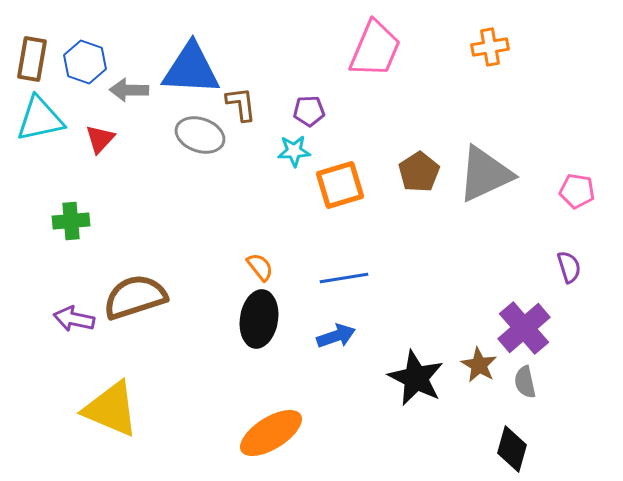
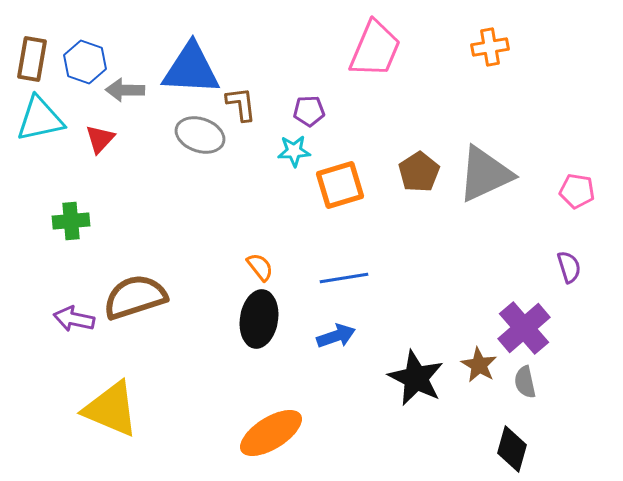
gray arrow: moved 4 px left
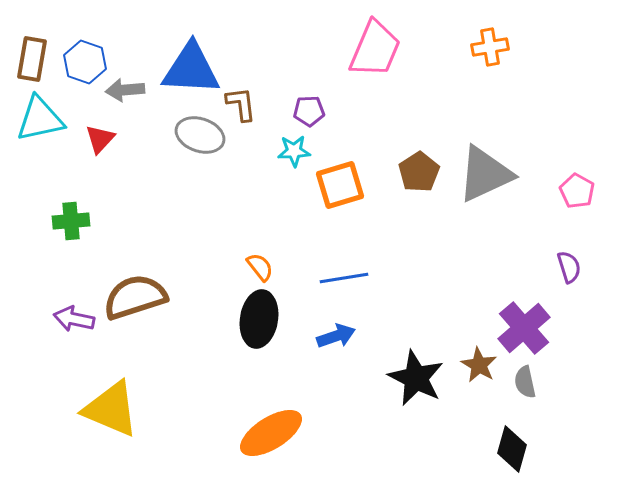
gray arrow: rotated 6 degrees counterclockwise
pink pentagon: rotated 20 degrees clockwise
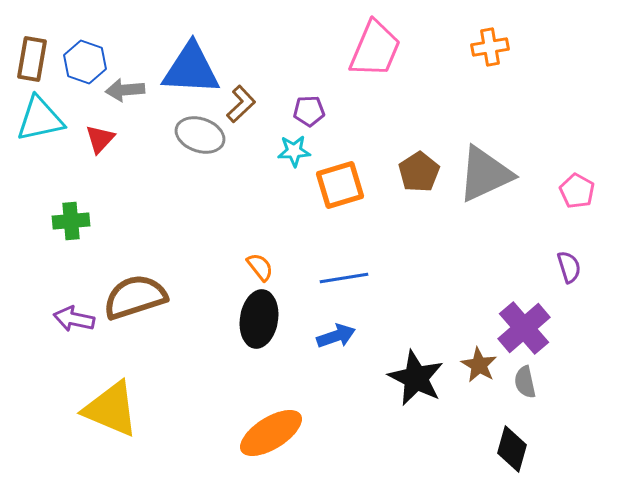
brown L-shape: rotated 54 degrees clockwise
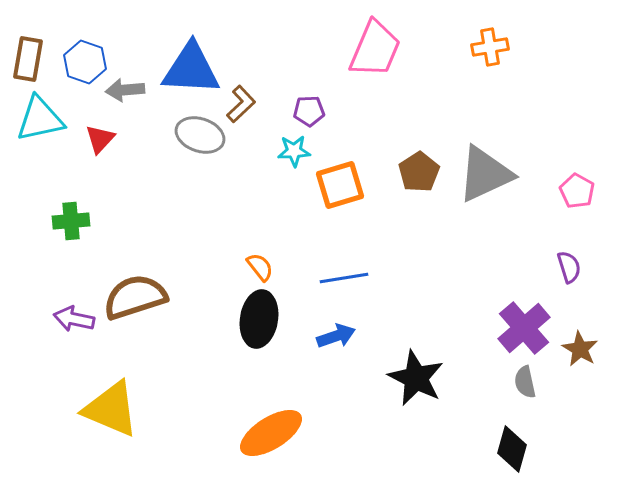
brown rectangle: moved 4 px left
brown star: moved 101 px right, 16 px up
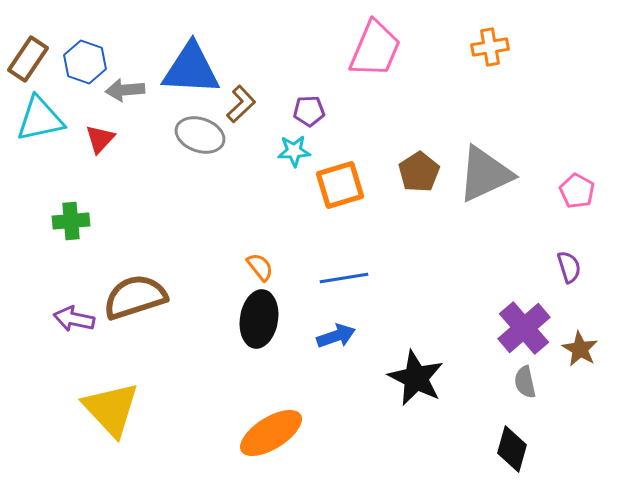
brown rectangle: rotated 24 degrees clockwise
yellow triangle: rotated 24 degrees clockwise
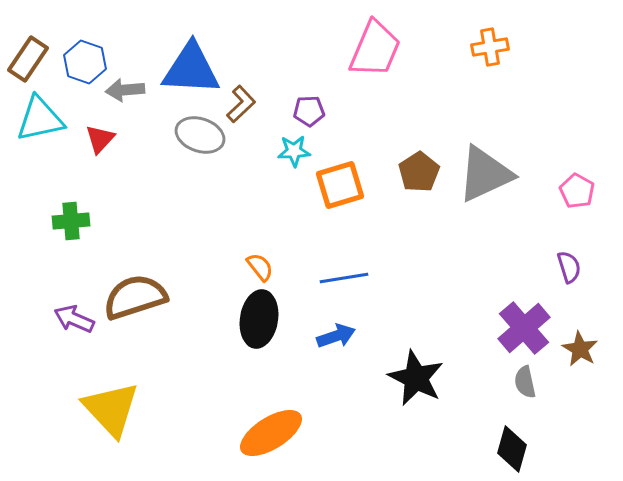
purple arrow: rotated 12 degrees clockwise
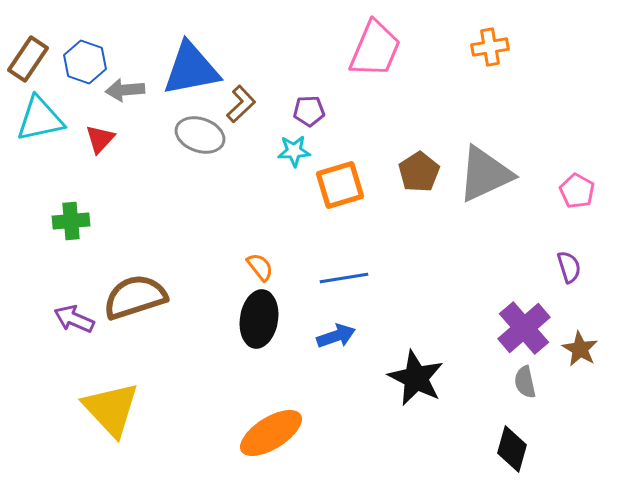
blue triangle: rotated 14 degrees counterclockwise
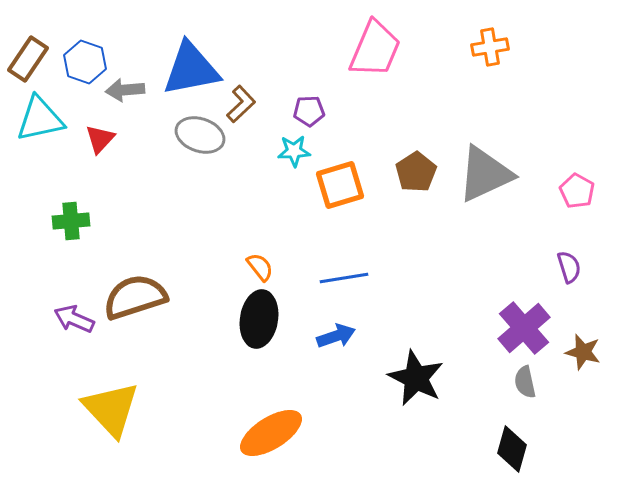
brown pentagon: moved 3 px left
brown star: moved 3 px right, 3 px down; rotated 15 degrees counterclockwise
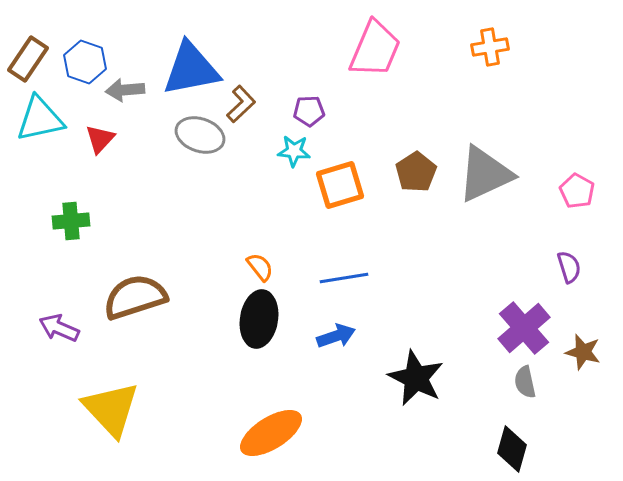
cyan star: rotated 8 degrees clockwise
purple arrow: moved 15 px left, 9 px down
